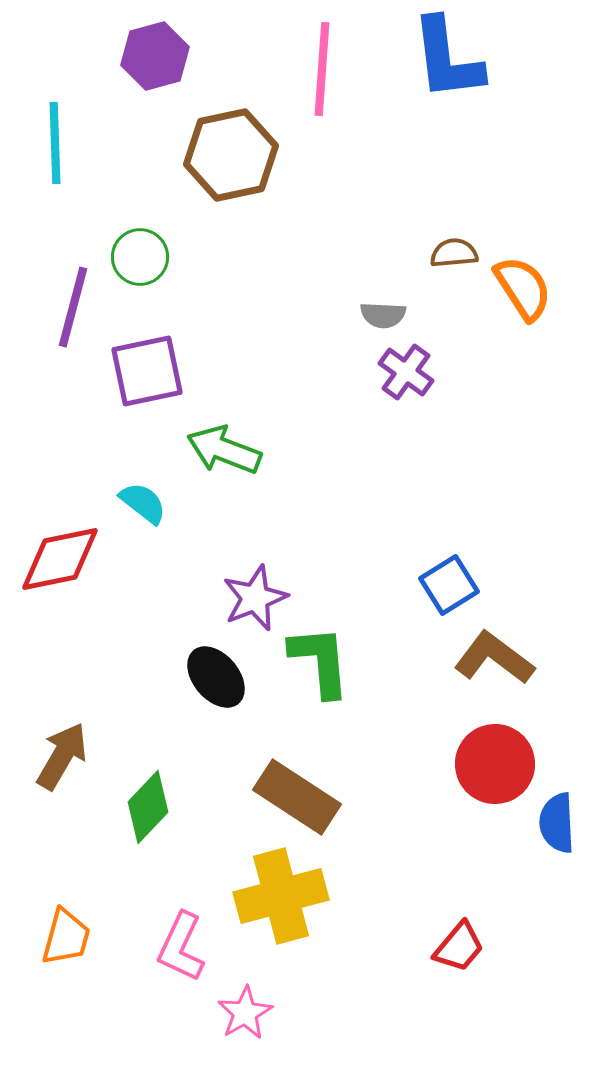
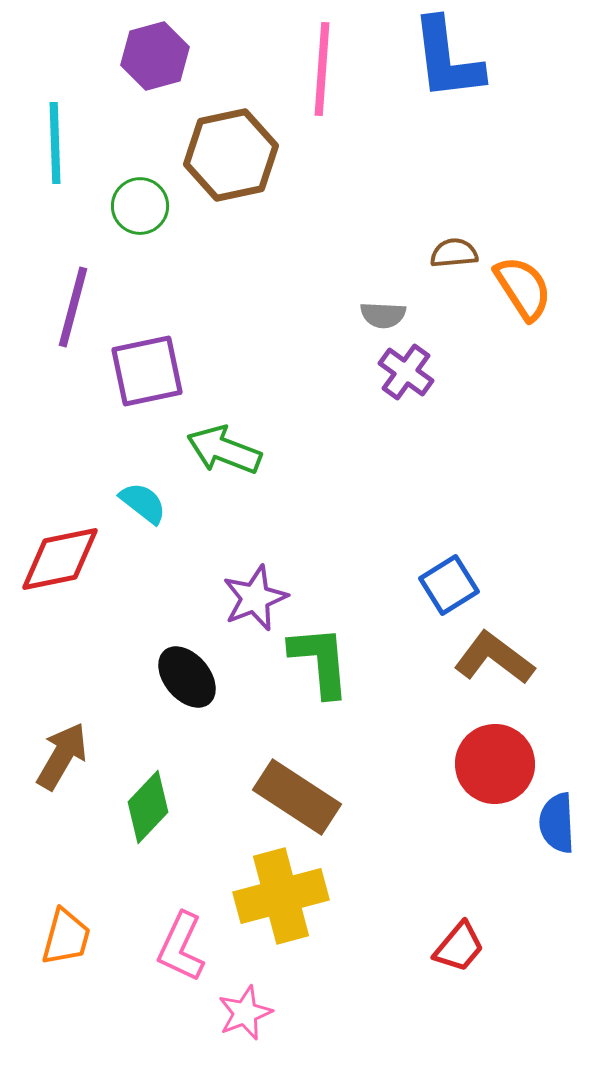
green circle: moved 51 px up
black ellipse: moved 29 px left
pink star: rotated 8 degrees clockwise
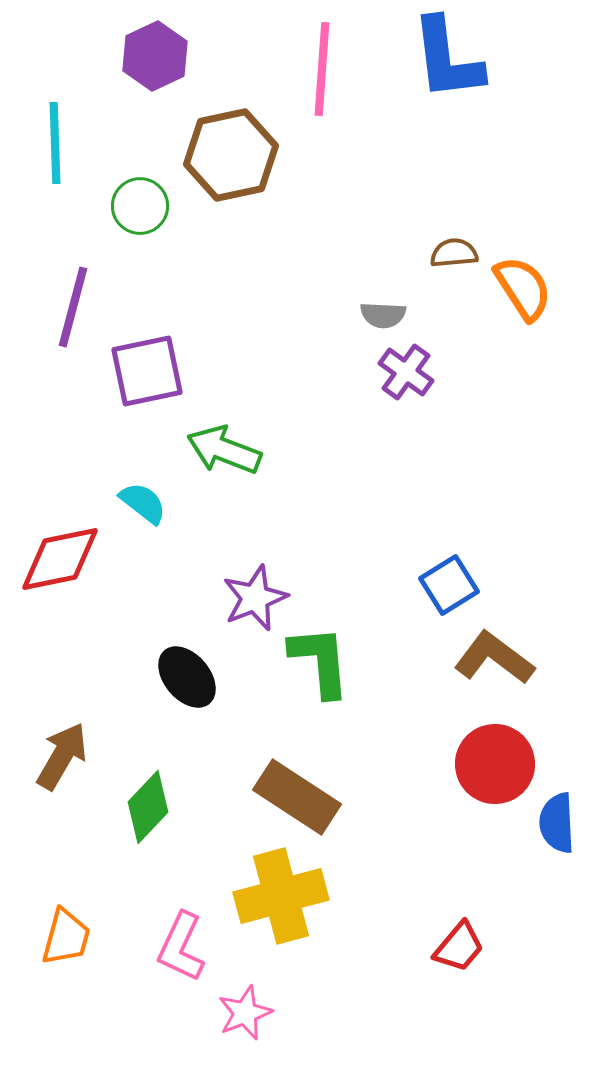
purple hexagon: rotated 10 degrees counterclockwise
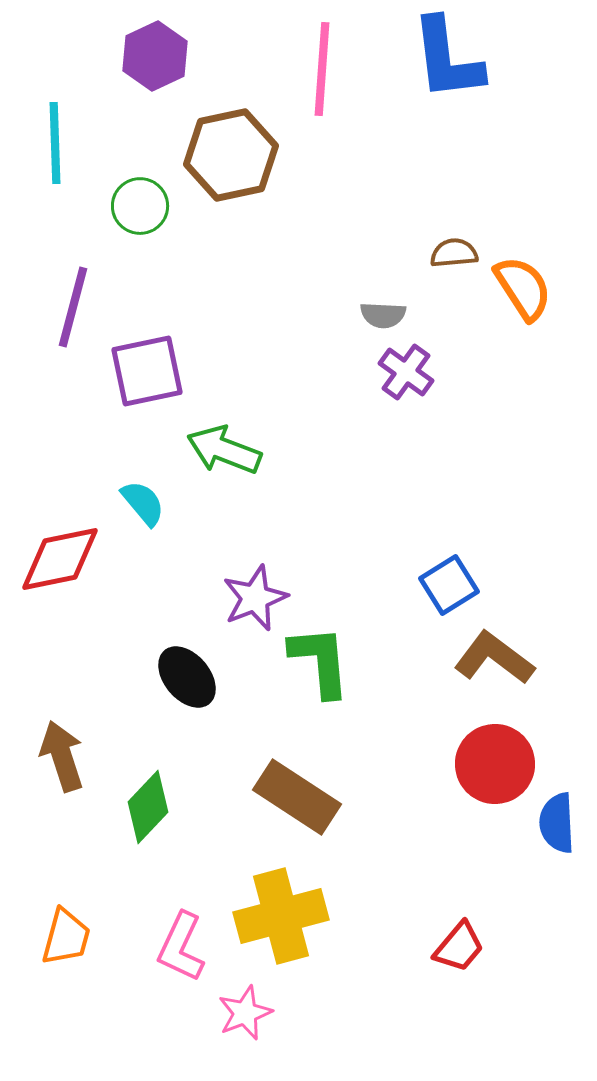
cyan semicircle: rotated 12 degrees clockwise
brown arrow: rotated 48 degrees counterclockwise
yellow cross: moved 20 px down
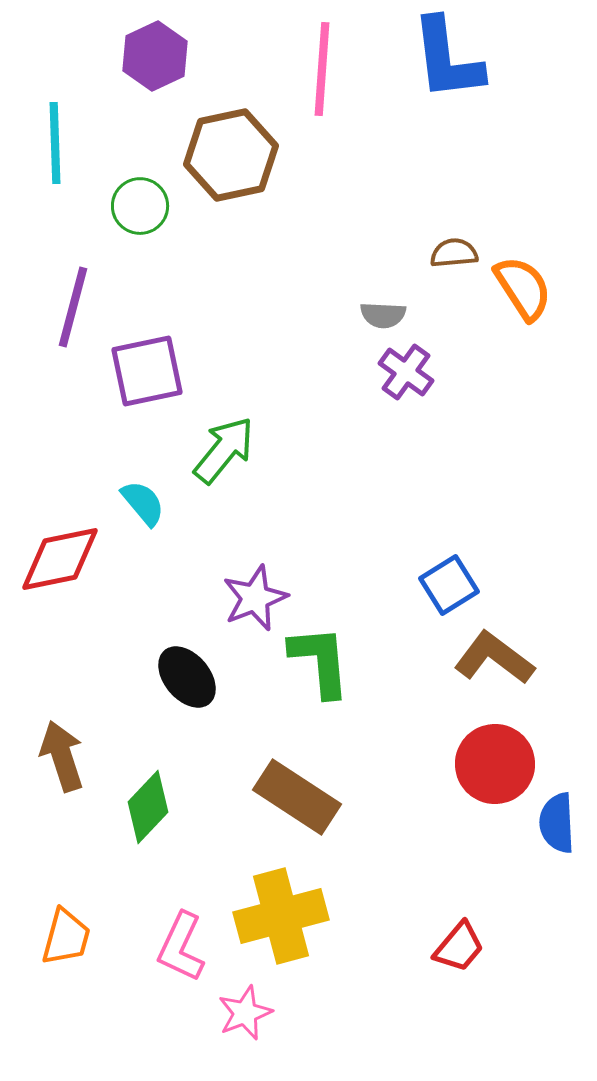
green arrow: rotated 108 degrees clockwise
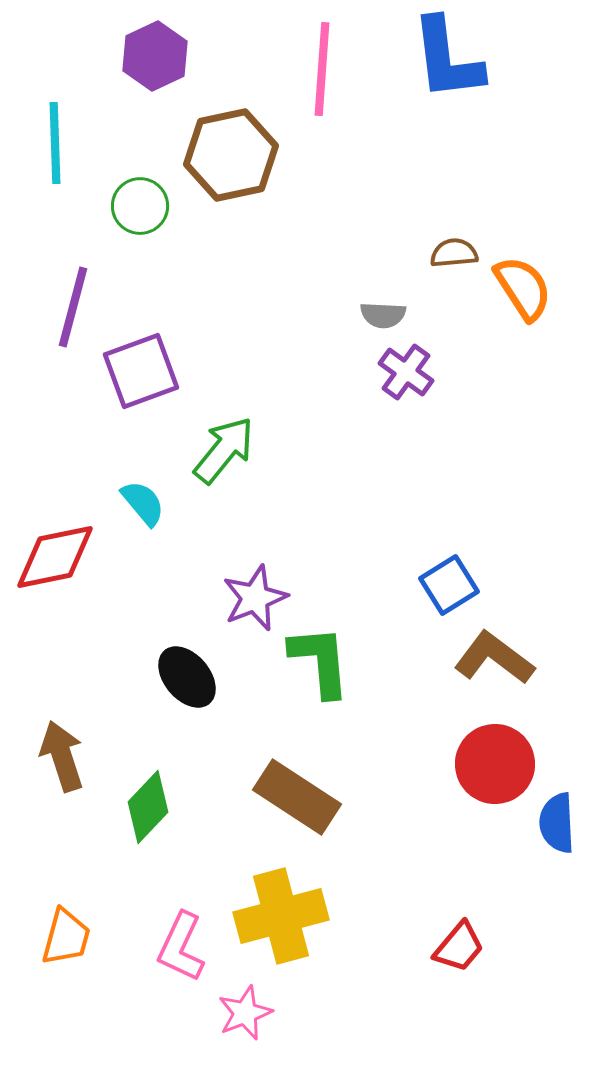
purple square: moved 6 px left; rotated 8 degrees counterclockwise
red diamond: moved 5 px left, 2 px up
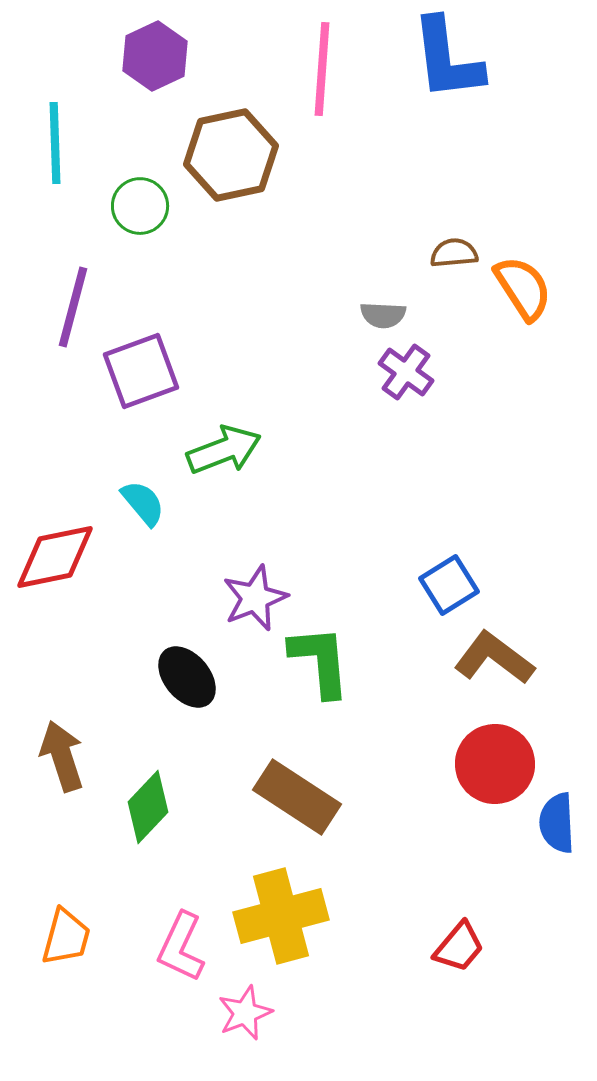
green arrow: rotated 30 degrees clockwise
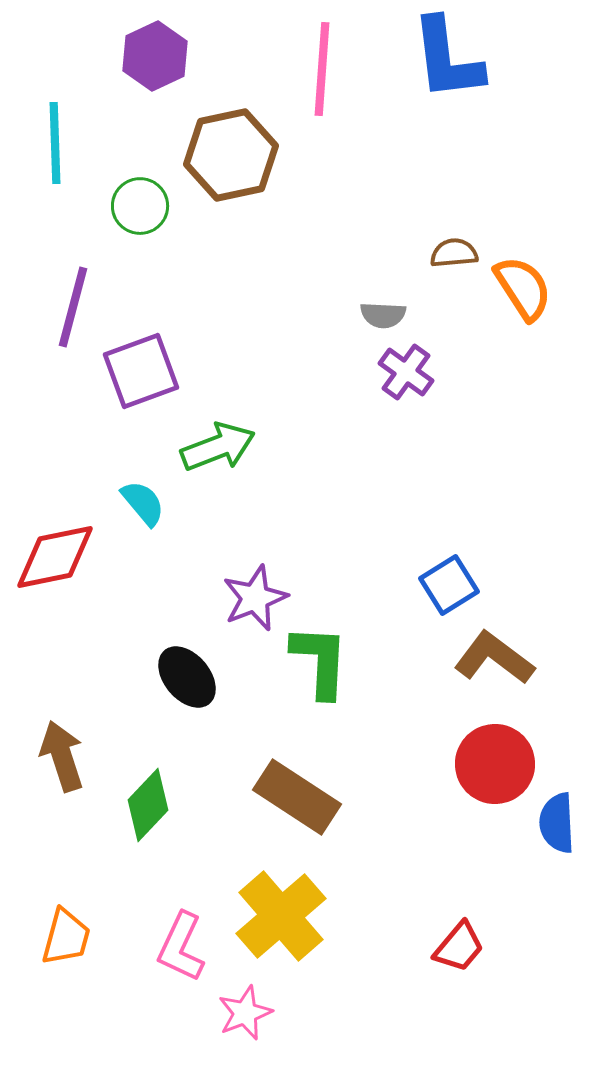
green arrow: moved 6 px left, 3 px up
green L-shape: rotated 8 degrees clockwise
green diamond: moved 2 px up
yellow cross: rotated 26 degrees counterclockwise
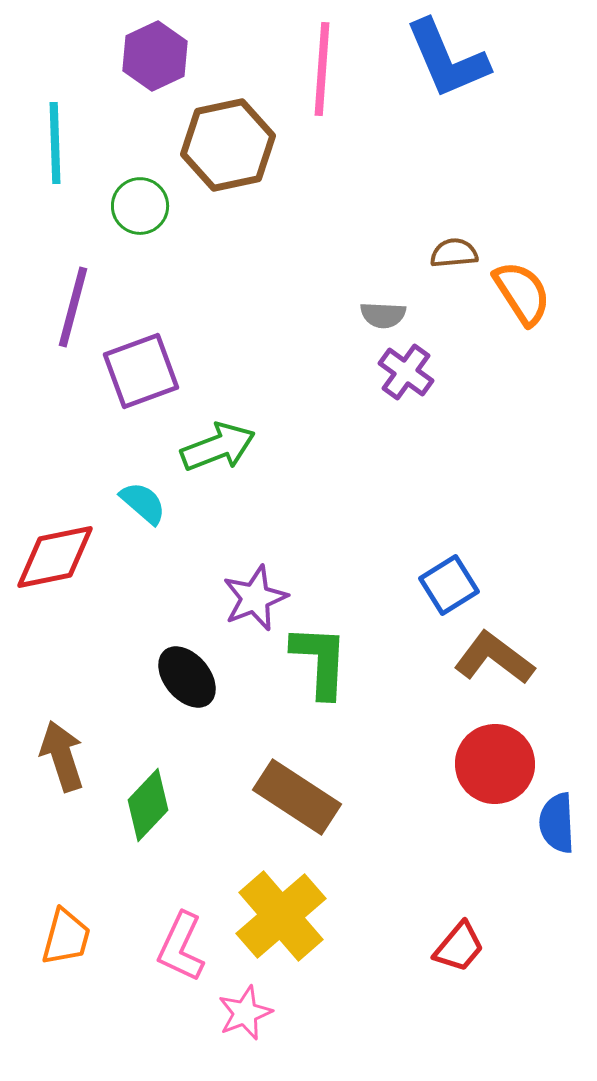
blue L-shape: rotated 16 degrees counterclockwise
brown hexagon: moved 3 px left, 10 px up
orange semicircle: moved 1 px left, 5 px down
cyan semicircle: rotated 9 degrees counterclockwise
